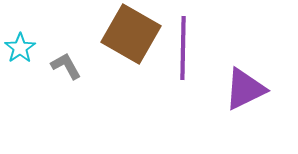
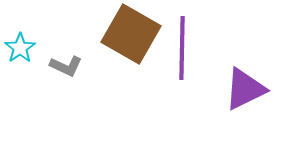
purple line: moved 1 px left
gray L-shape: rotated 144 degrees clockwise
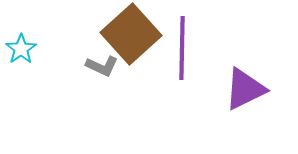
brown square: rotated 18 degrees clockwise
cyan star: moved 1 px right, 1 px down
gray L-shape: moved 36 px right
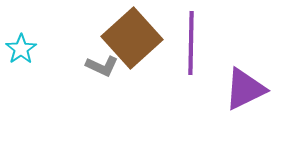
brown square: moved 1 px right, 4 px down
purple line: moved 9 px right, 5 px up
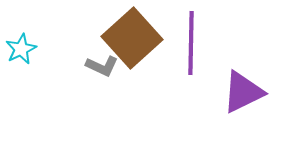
cyan star: rotated 8 degrees clockwise
purple triangle: moved 2 px left, 3 px down
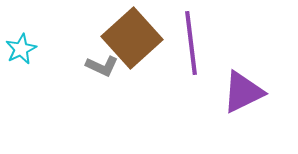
purple line: rotated 8 degrees counterclockwise
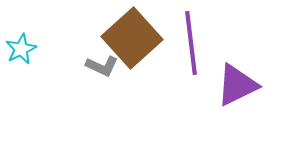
purple triangle: moved 6 px left, 7 px up
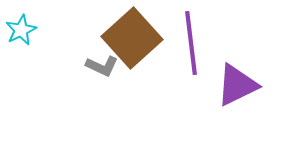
cyan star: moved 19 px up
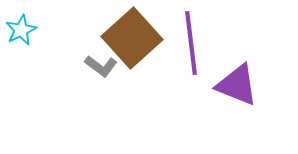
gray L-shape: moved 1 px left; rotated 12 degrees clockwise
purple triangle: rotated 48 degrees clockwise
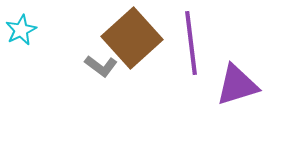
purple triangle: rotated 39 degrees counterclockwise
